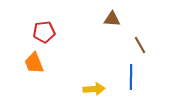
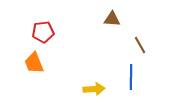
red pentagon: moved 1 px left
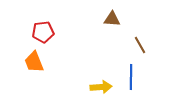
orange trapezoid: moved 1 px up
yellow arrow: moved 7 px right, 2 px up
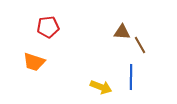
brown triangle: moved 10 px right, 13 px down
red pentagon: moved 5 px right, 5 px up
orange trapezoid: rotated 50 degrees counterclockwise
yellow arrow: rotated 25 degrees clockwise
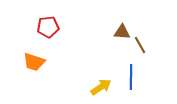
yellow arrow: rotated 55 degrees counterclockwise
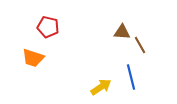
red pentagon: rotated 20 degrees clockwise
orange trapezoid: moved 1 px left, 4 px up
blue line: rotated 15 degrees counterclockwise
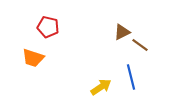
brown triangle: rotated 30 degrees counterclockwise
brown line: rotated 24 degrees counterclockwise
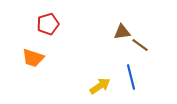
red pentagon: moved 3 px up; rotated 30 degrees counterclockwise
brown triangle: rotated 18 degrees clockwise
yellow arrow: moved 1 px left, 1 px up
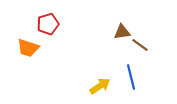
orange trapezoid: moved 5 px left, 10 px up
